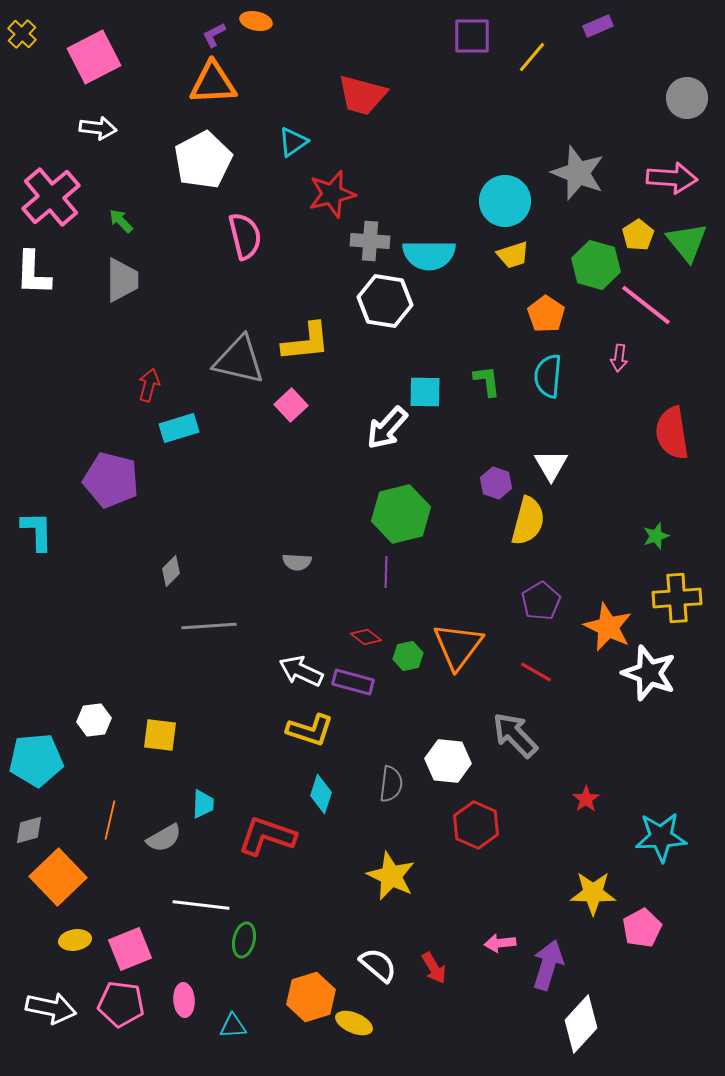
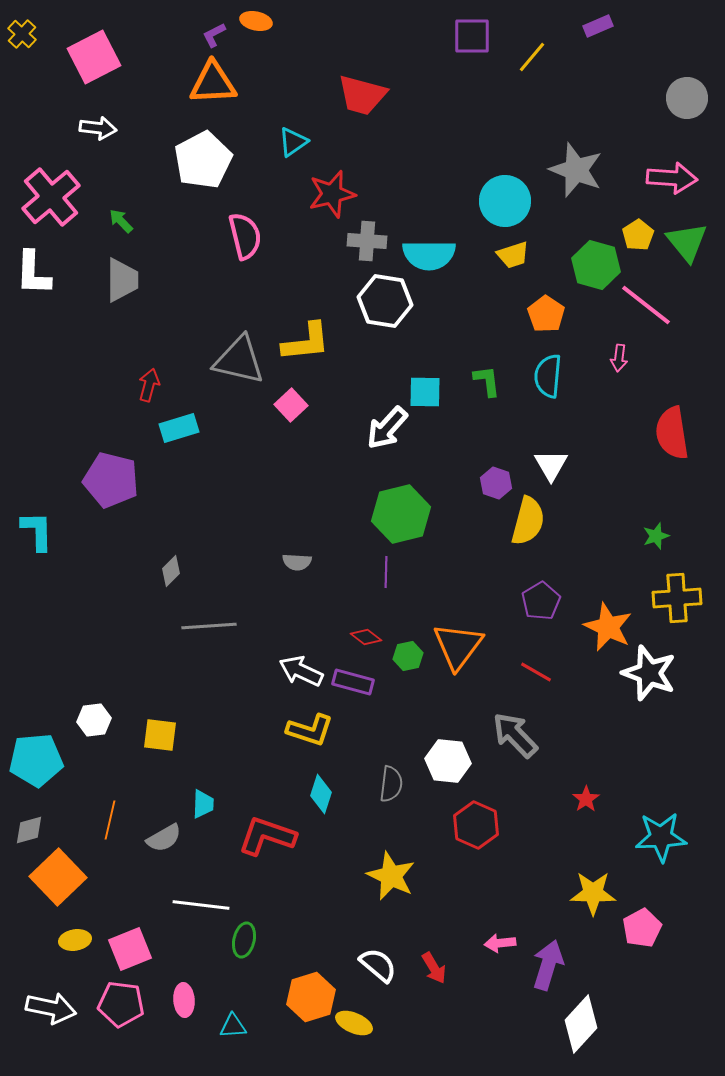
gray star at (578, 173): moved 2 px left, 3 px up
gray cross at (370, 241): moved 3 px left
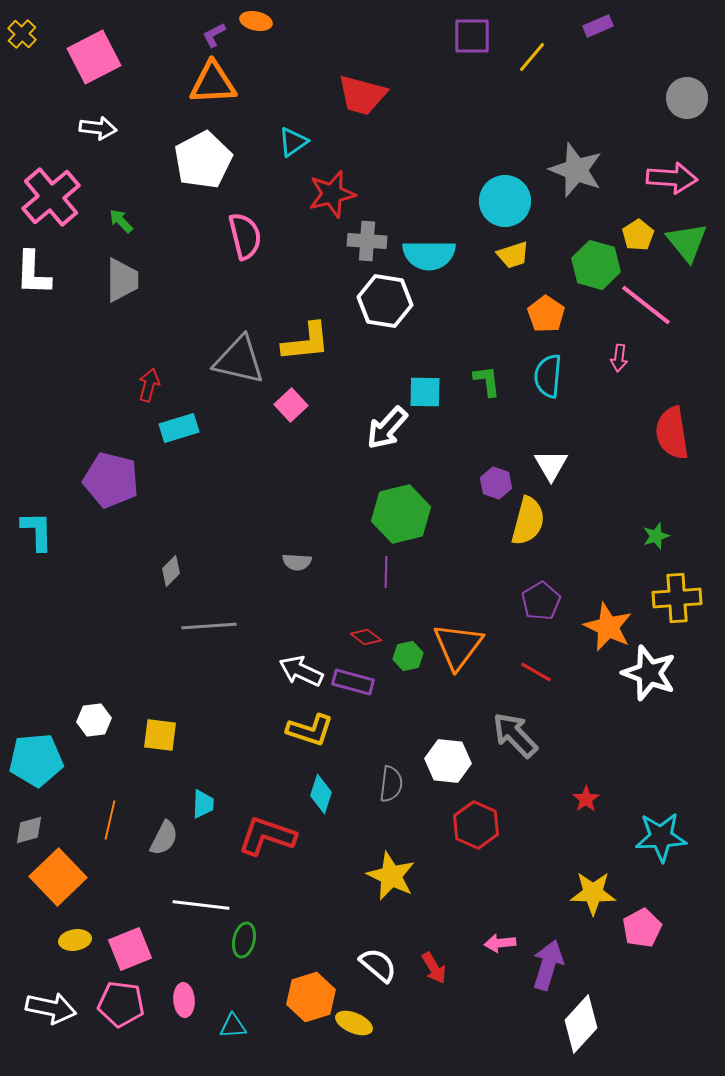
gray semicircle at (164, 838): rotated 33 degrees counterclockwise
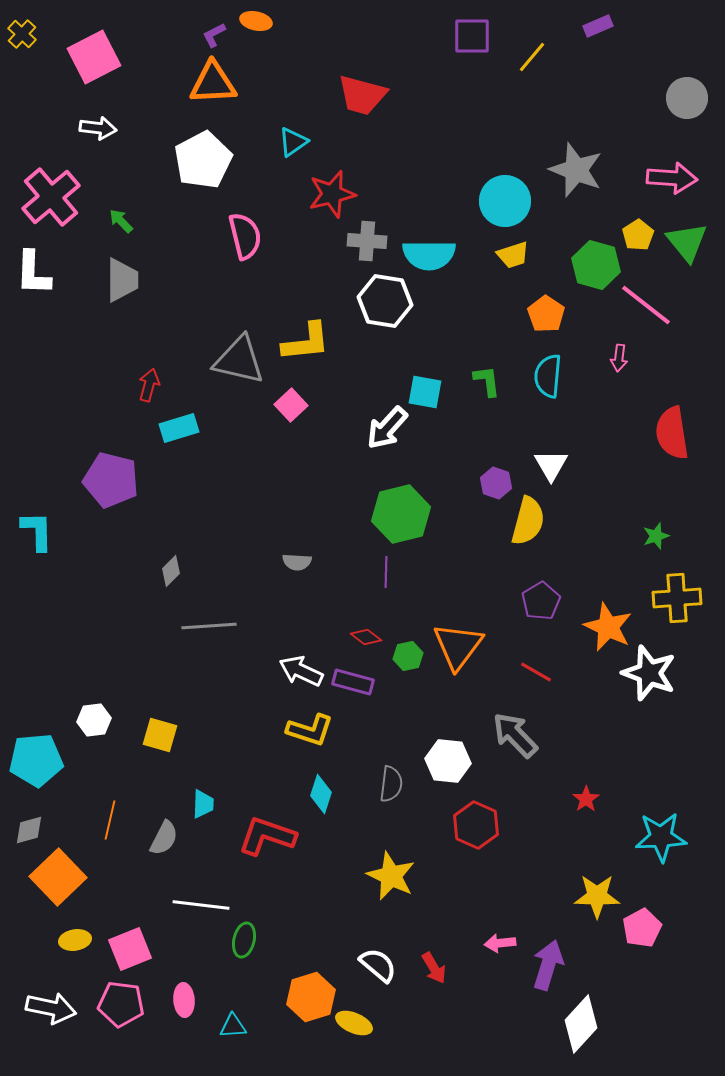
cyan square at (425, 392): rotated 9 degrees clockwise
yellow square at (160, 735): rotated 9 degrees clockwise
yellow star at (593, 893): moved 4 px right, 3 px down
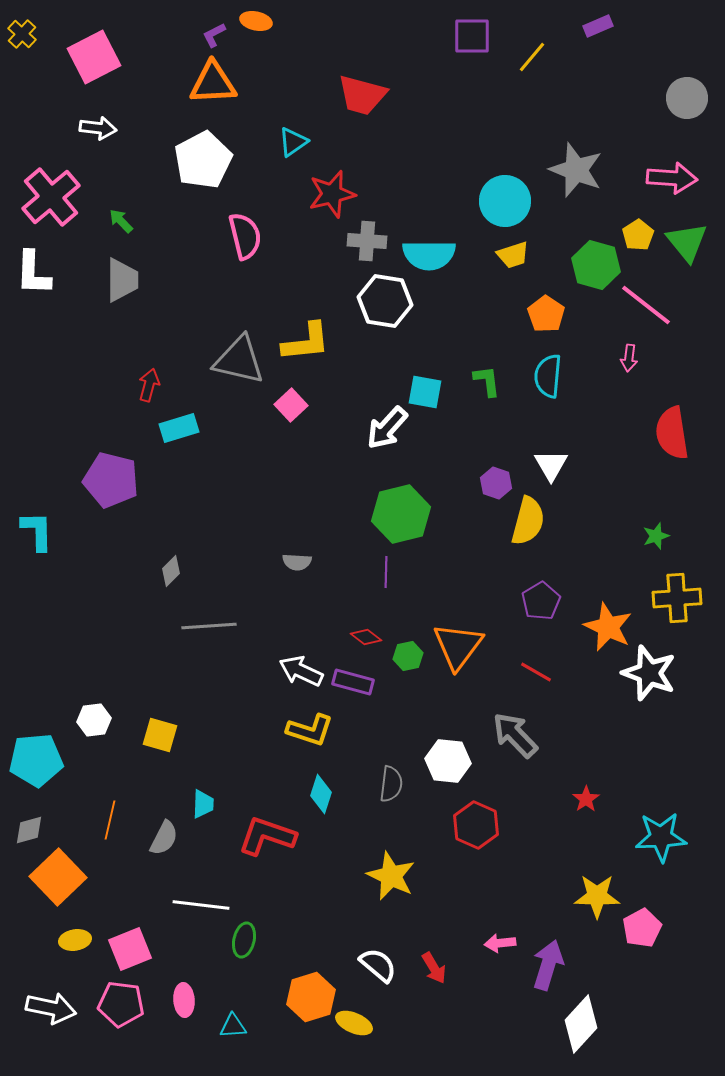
pink arrow at (619, 358): moved 10 px right
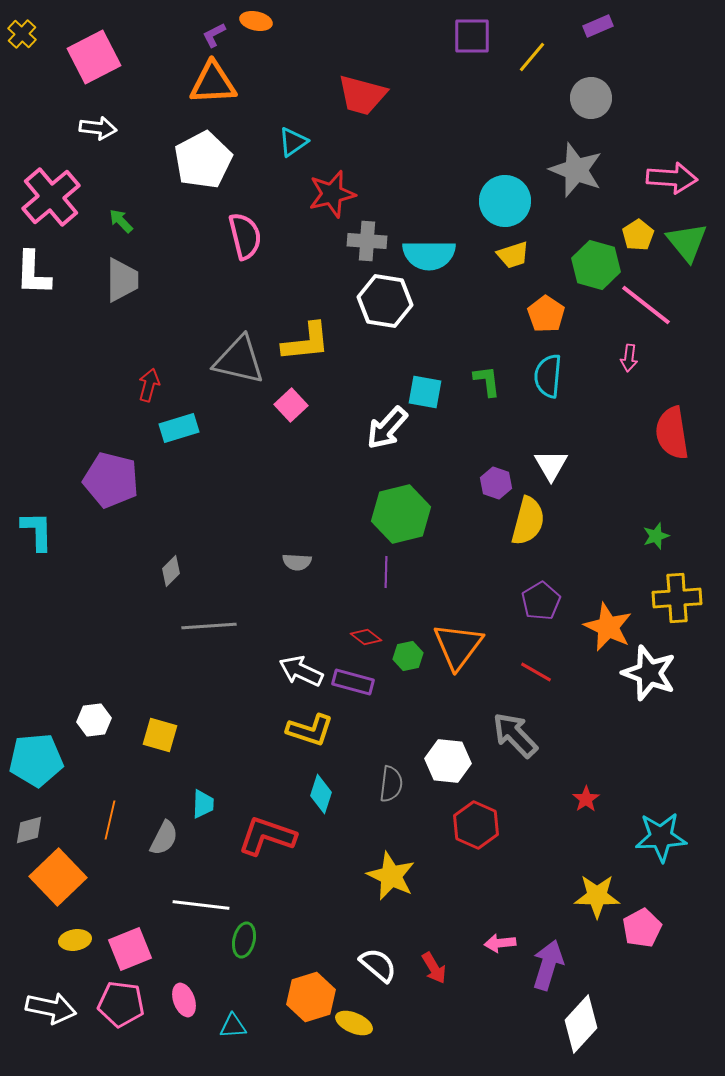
gray circle at (687, 98): moved 96 px left
pink ellipse at (184, 1000): rotated 16 degrees counterclockwise
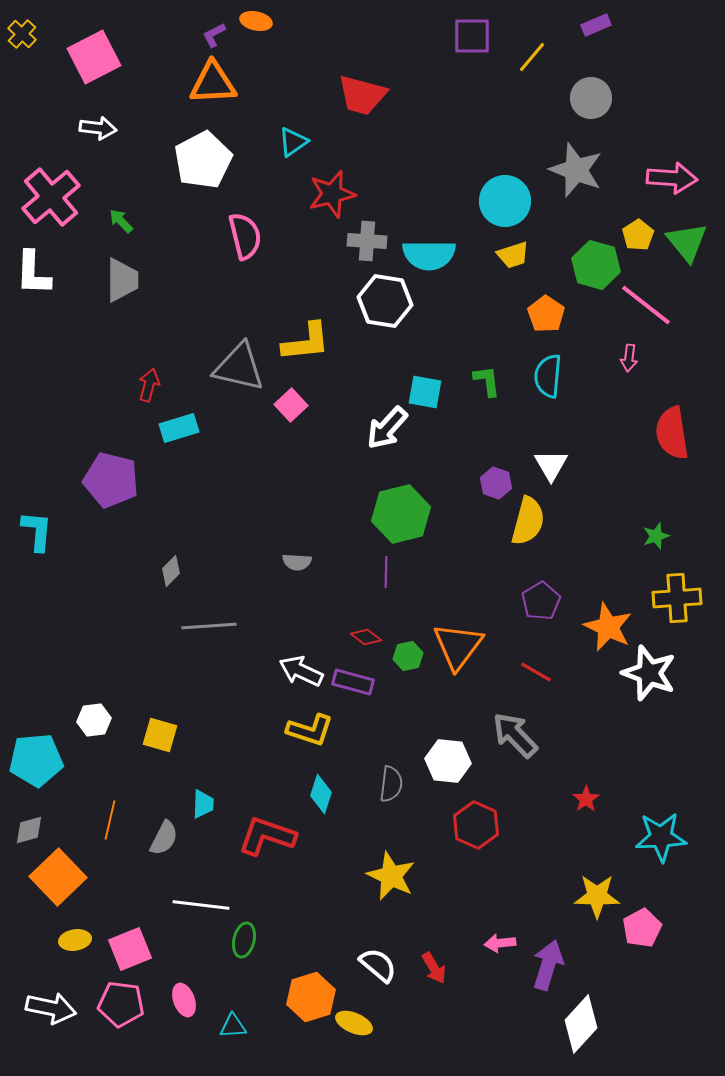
purple rectangle at (598, 26): moved 2 px left, 1 px up
gray triangle at (239, 360): moved 7 px down
cyan L-shape at (37, 531): rotated 6 degrees clockwise
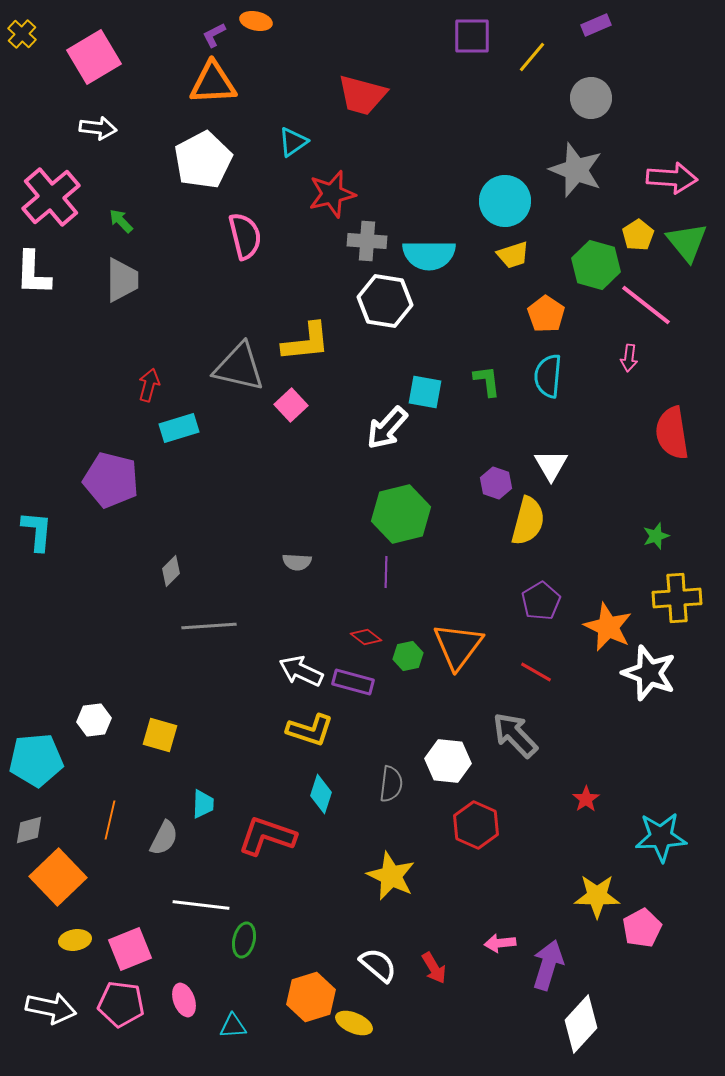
pink square at (94, 57): rotated 4 degrees counterclockwise
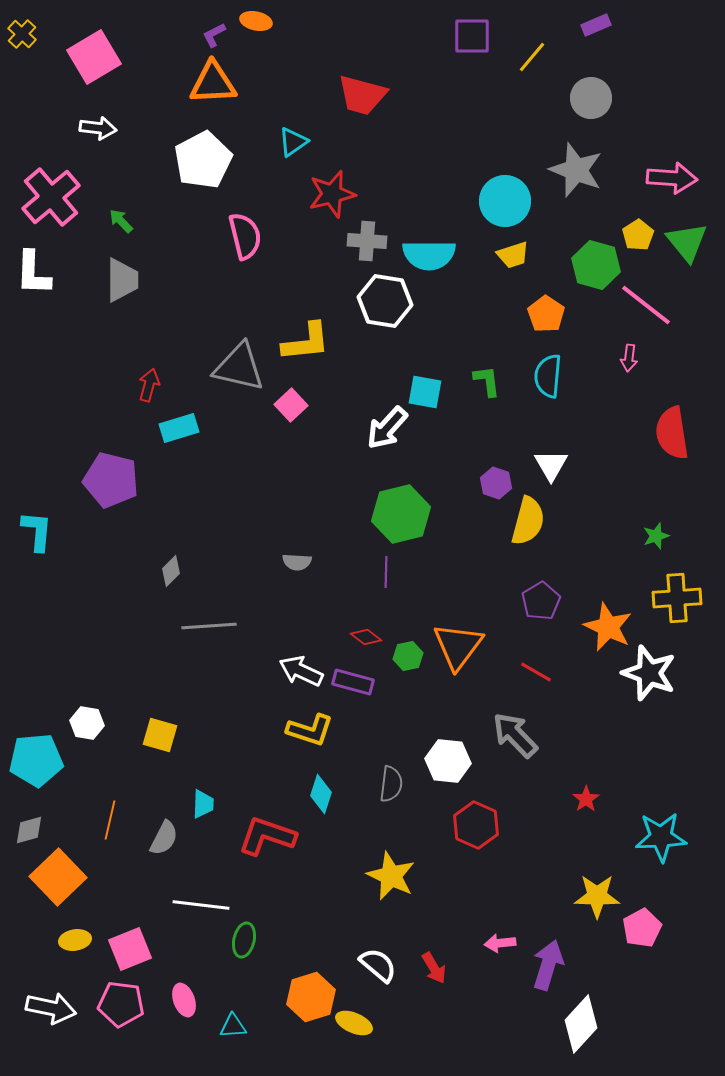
white hexagon at (94, 720): moved 7 px left, 3 px down; rotated 16 degrees clockwise
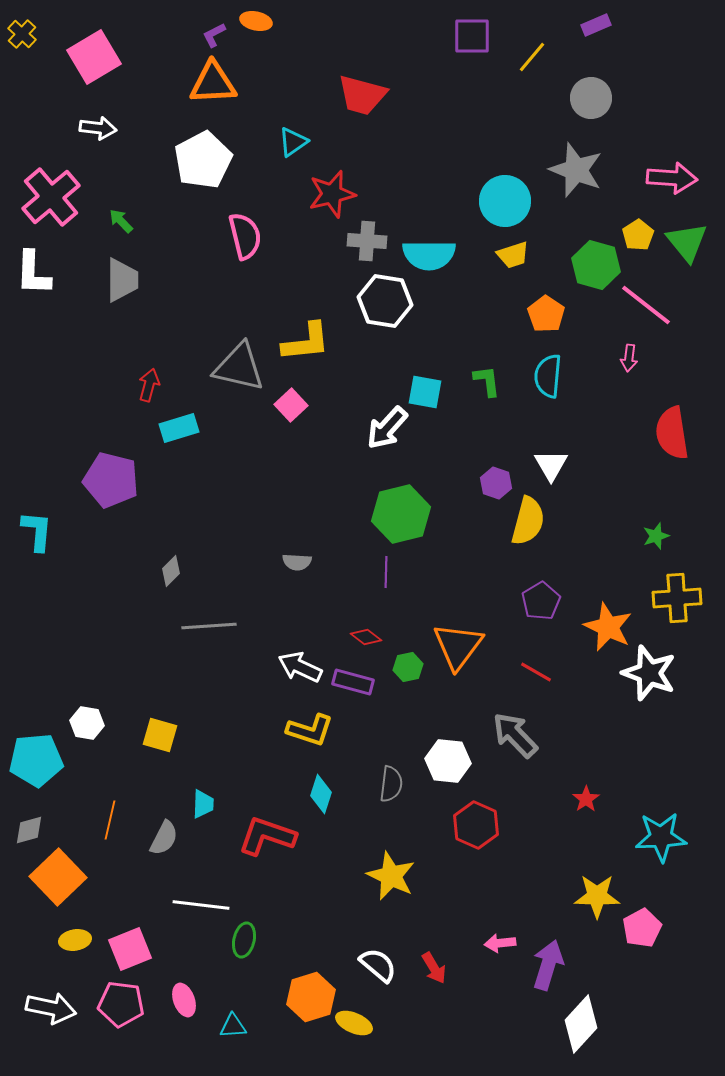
green hexagon at (408, 656): moved 11 px down
white arrow at (301, 671): moved 1 px left, 4 px up
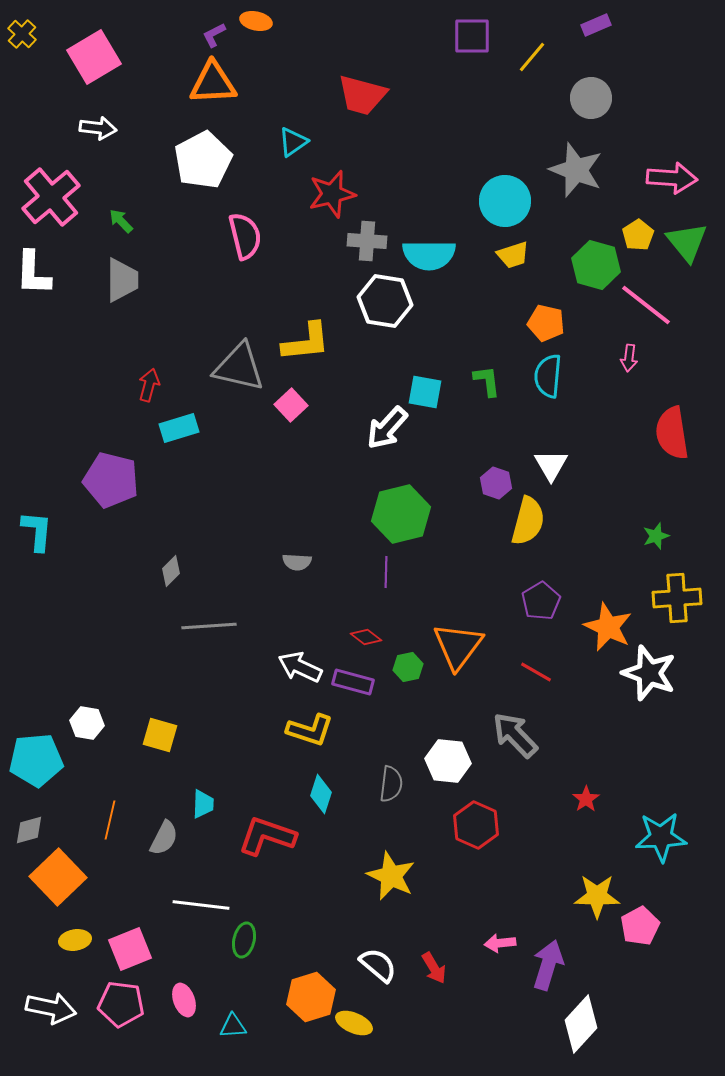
orange pentagon at (546, 314): moved 9 px down; rotated 21 degrees counterclockwise
pink pentagon at (642, 928): moved 2 px left, 2 px up
